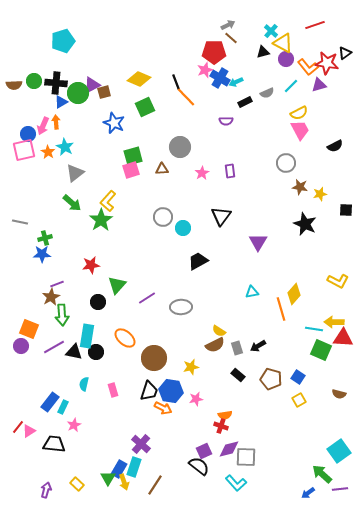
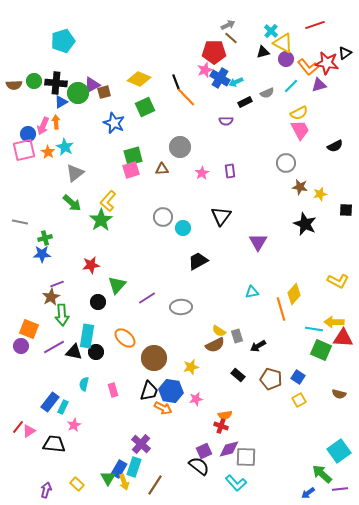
gray rectangle at (237, 348): moved 12 px up
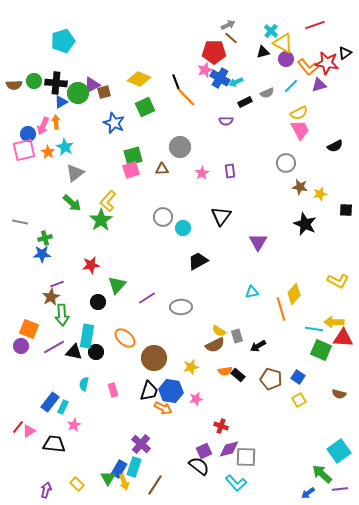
orange semicircle at (225, 415): moved 44 px up
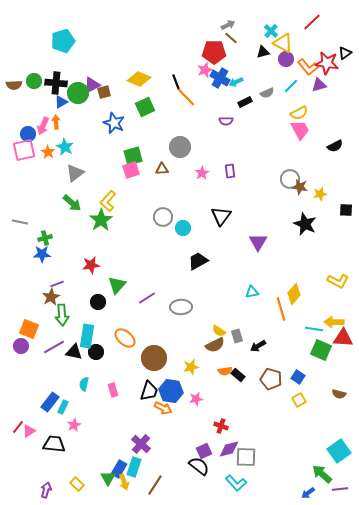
red line at (315, 25): moved 3 px left, 3 px up; rotated 24 degrees counterclockwise
gray circle at (286, 163): moved 4 px right, 16 px down
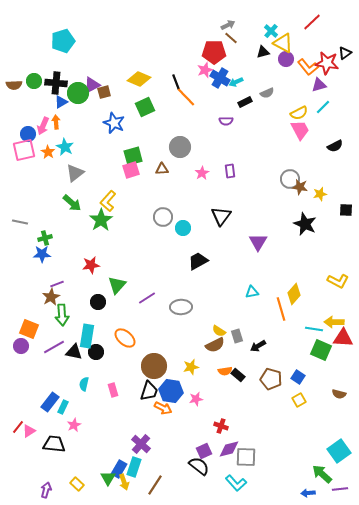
cyan line at (291, 86): moved 32 px right, 21 px down
brown circle at (154, 358): moved 8 px down
blue arrow at (308, 493): rotated 32 degrees clockwise
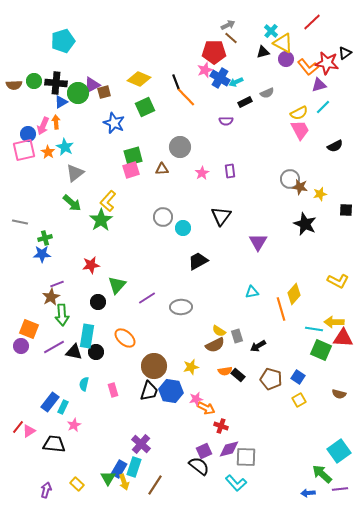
orange arrow at (163, 408): moved 43 px right
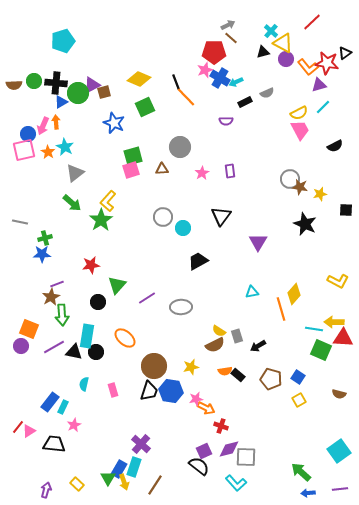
green arrow at (322, 474): moved 21 px left, 2 px up
